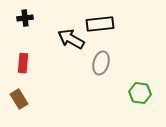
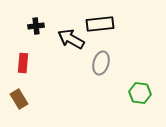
black cross: moved 11 px right, 8 px down
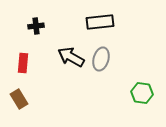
black rectangle: moved 2 px up
black arrow: moved 18 px down
gray ellipse: moved 4 px up
green hexagon: moved 2 px right
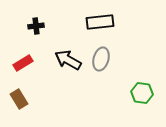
black arrow: moved 3 px left, 3 px down
red rectangle: rotated 54 degrees clockwise
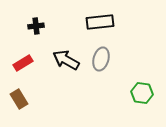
black arrow: moved 2 px left
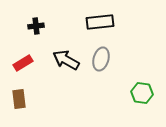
brown rectangle: rotated 24 degrees clockwise
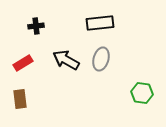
black rectangle: moved 1 px down
brown rectangle: moved 1 px right
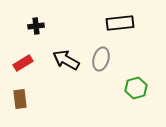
black rectangle: moved 20 px right
green hexagon: moved 6 px left, 5 px up; rotated 25 degrees counterclockwise
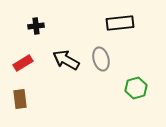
gray ellipse: rotated 30 degrees counterclockwise
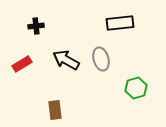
red rectangle: moved 1 px left, 1 px down
brown rectangle: moved 35 px right, 11 px down
